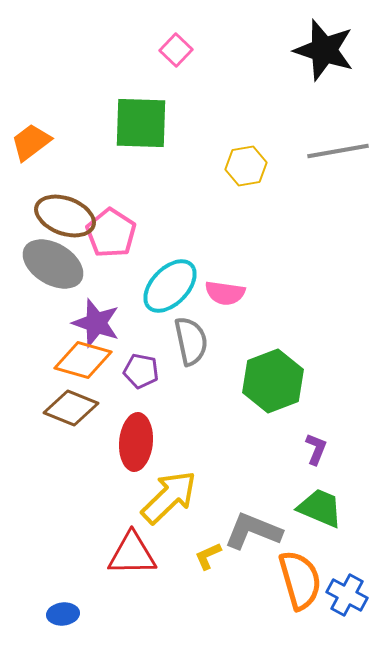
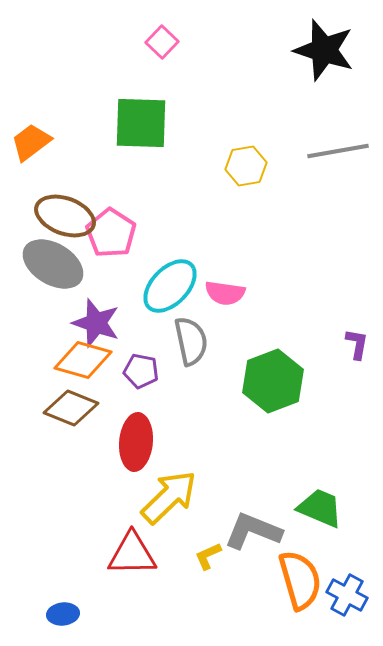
pink square: moved 14 px left, 8 px up
purple L-shape: moved 41 px right, 105 px up; rotated 12 degrees counterclockwise
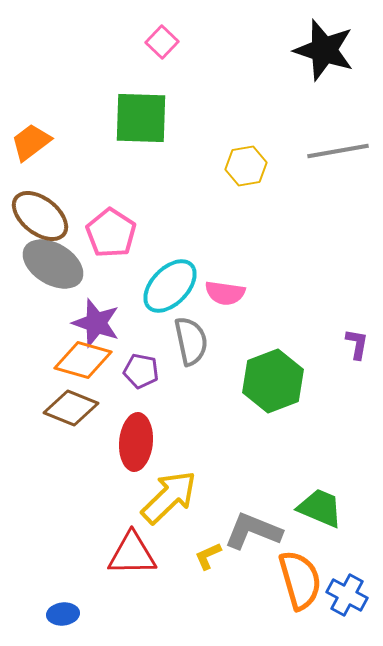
green square: moved 5 px up
brown ellipse: moved 25 px left; rotated 18 degrees clockwise
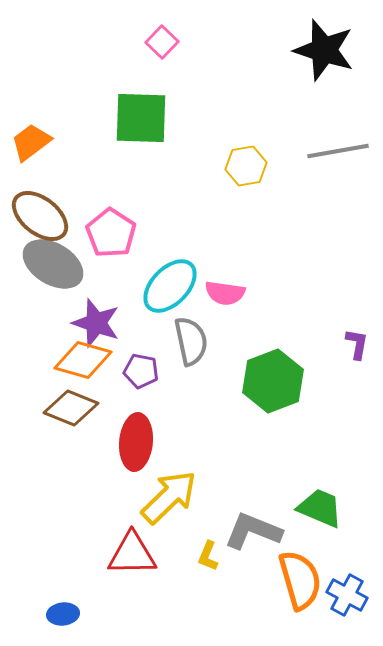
yellow L-shape: rotated 44 degrees counterclockwise
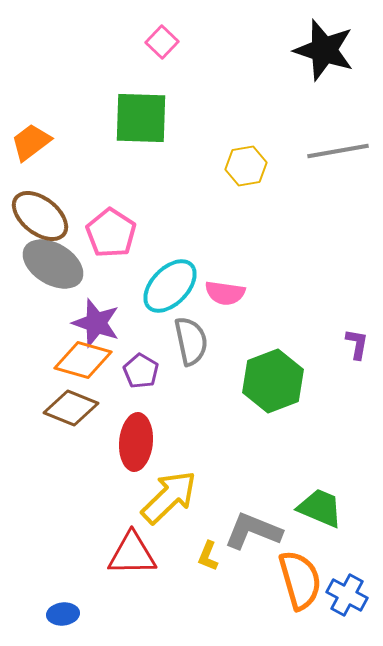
purple pentagon: rotated 20 degrees clockwise
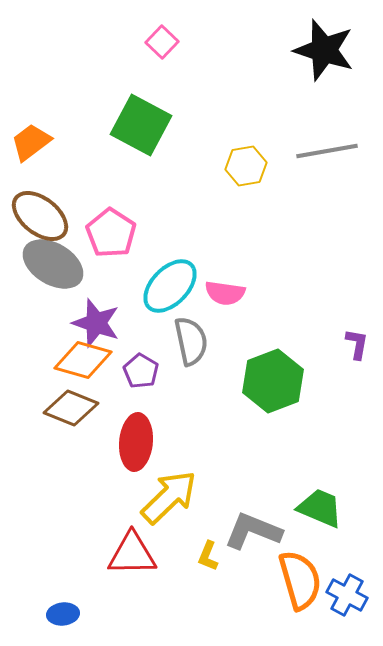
green square: moved 7 px down; rotated 26 degrees clockwise
gray line: moved 11 px left
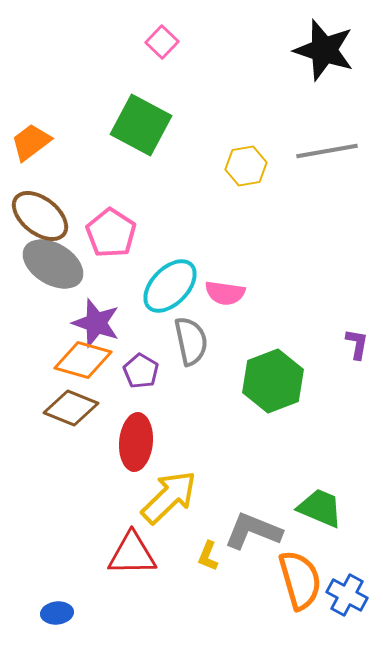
blue ellipse: moved 6 px left, 1 px up
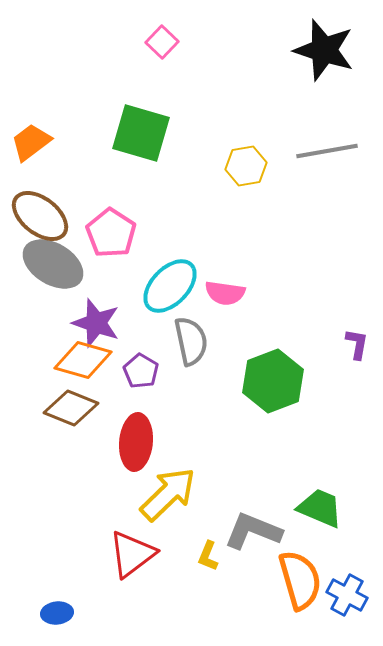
green square: moved 8 px down; rotated 12 degrees counterclockwise
yellow arrow: moved 1 px left, 3 px up
red triangle: rotated 36 degrees counterclockwise
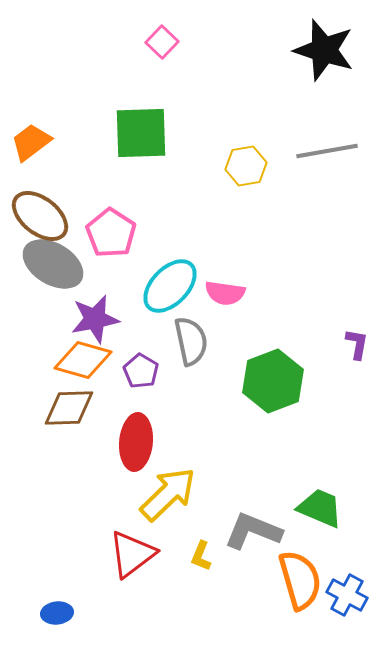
green square: rotated 18 degrees counterclockwise
purple star: moved 1 px left, 4 px up; rotated 30 degrees counterclockwise
brown diamond: moved 2 px left; rotated 24 degrees counterclockwise
yellow L-shape: moved 7 px left
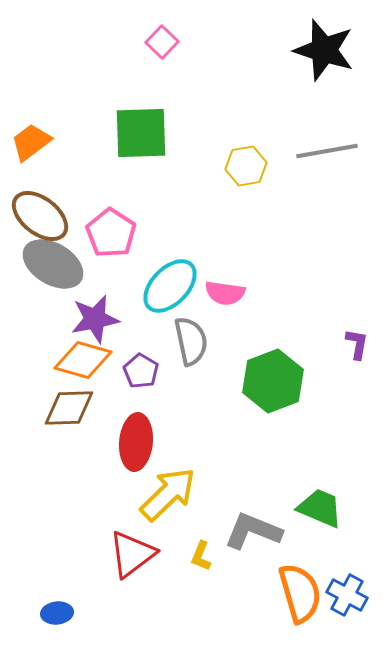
orange semicircle: moved 13 px down
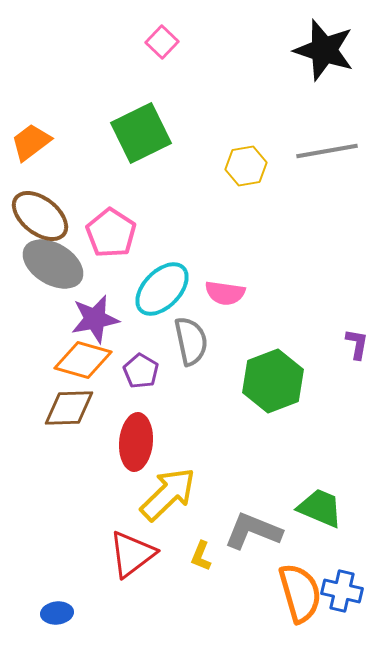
green square: rotated 24 degrees counterclockwise
cyan ellipse: moved 8 px left, 3 px down
blue cross: moved 5 px left, 4 px up; rotated 15 degrees counterclockwise
